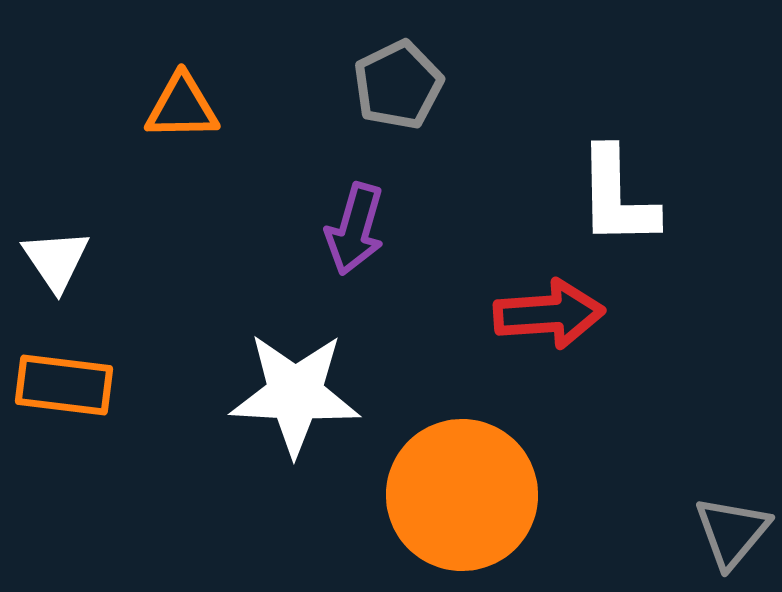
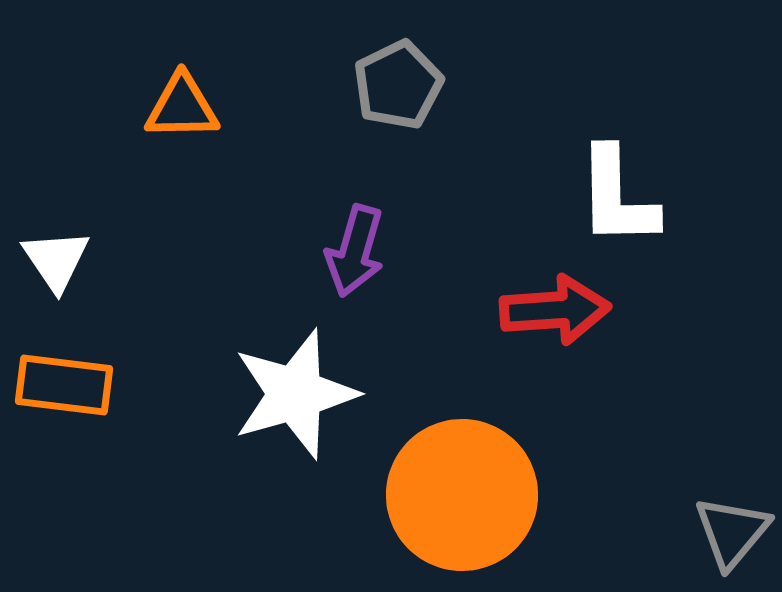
purple arrow: moved 22 px down
red arrow: moved 6 px right, 4 px up
white star: rotated 19 degrees counterclockwise
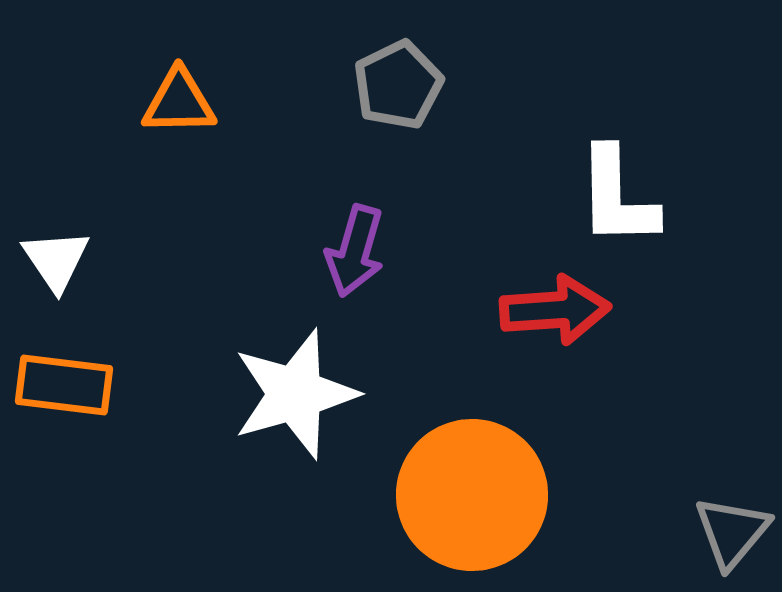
orange triangle: moved 3 px left, 5 px up
orange circle: moved 10 px right
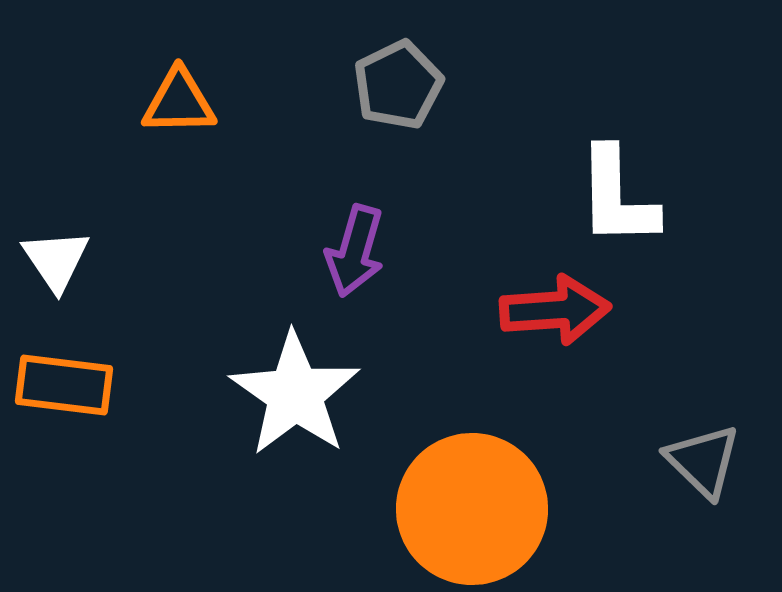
white star: rotated 21 degrees counterclockwise
orange circle: moved 14 px down
gray triangle: moved 29 px left, 71 px up; rotated 26 degrees counterclockwise
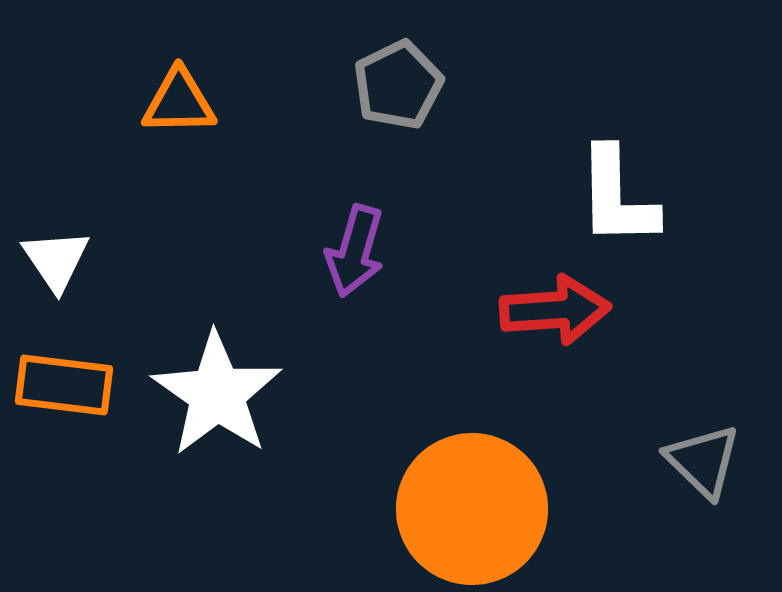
white star: moved 78 px left
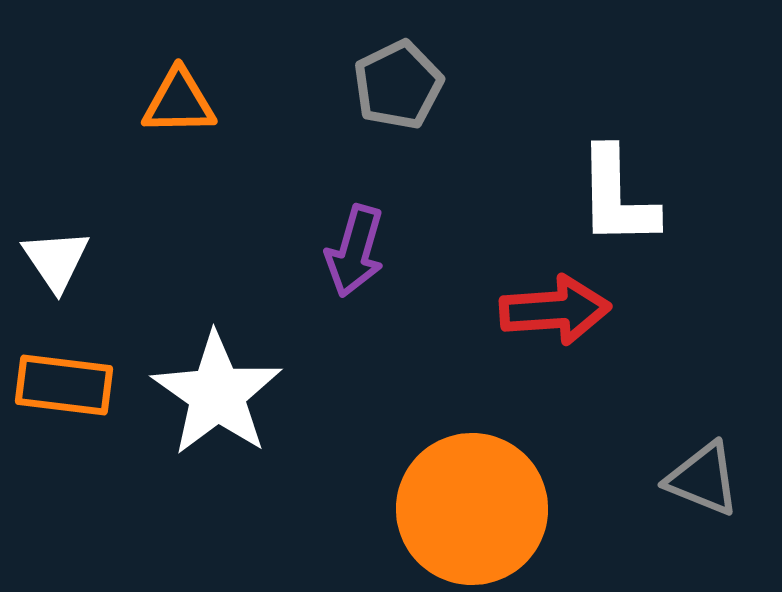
gray triangle: moved 18 px down; rotated 22 degrees counterclockwise
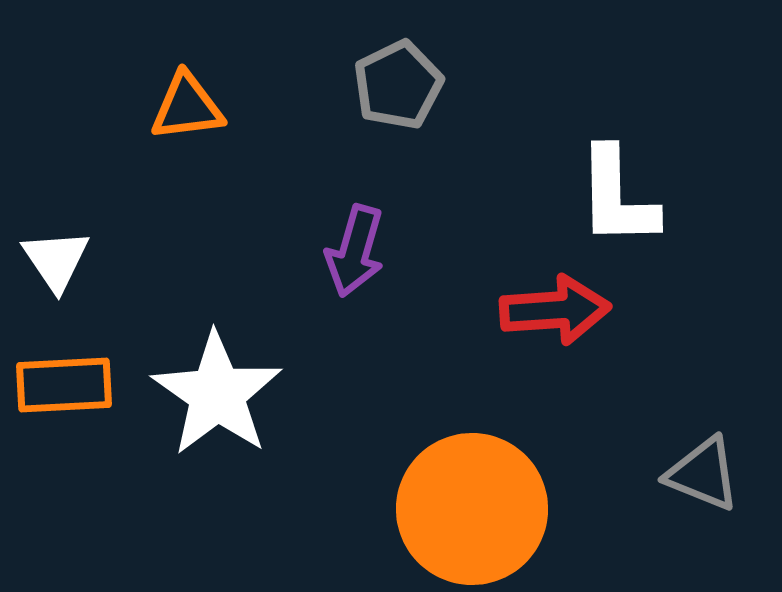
orange triangle: moved 8 px right, 5 px down; rotated 6 degrees counterclockwise
orange rectangle: rotated 10 degrees counterclockwise
gray triangle: moved 5 px up
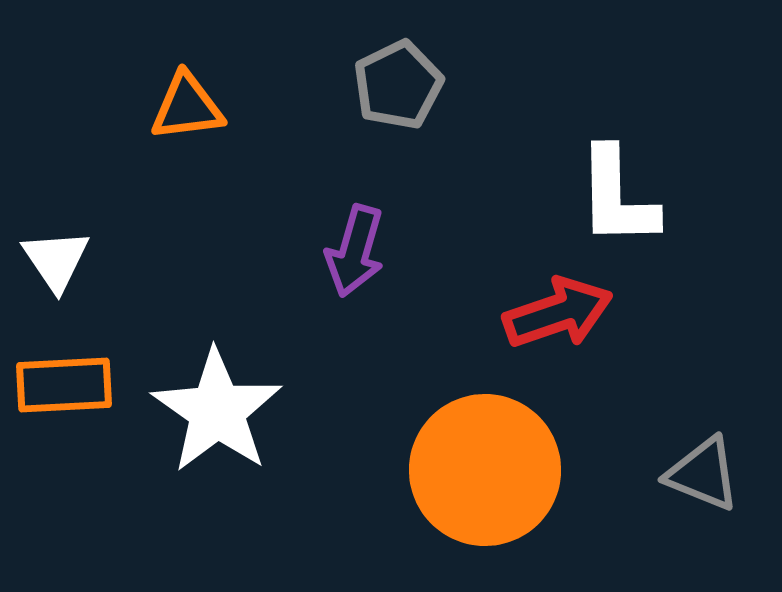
red arrow: moved 3 px right, 3 px down; rotated 15 degrees counterclockwise
white star: moved 17 px down
orange circle: moved 13 px right, 39 px up
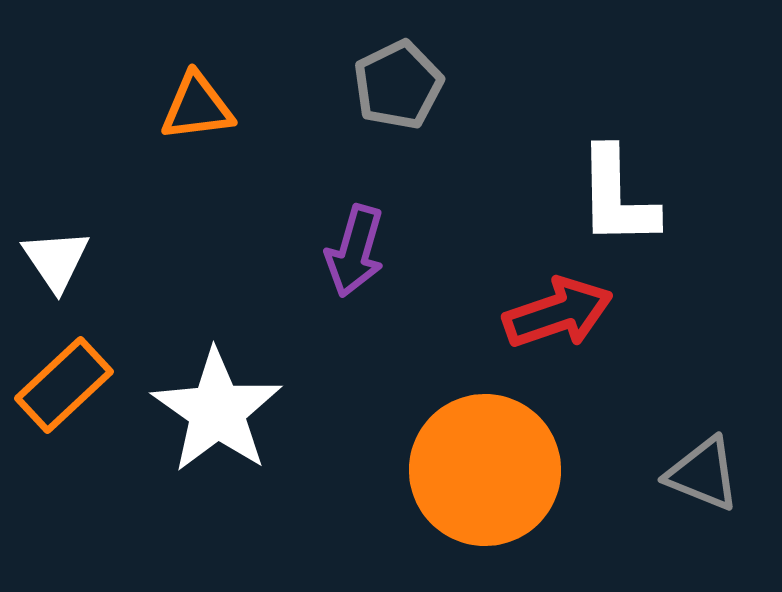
orange triangle: moved 10 px right
orange rectangle: rotated 40 degrees counterclockwise
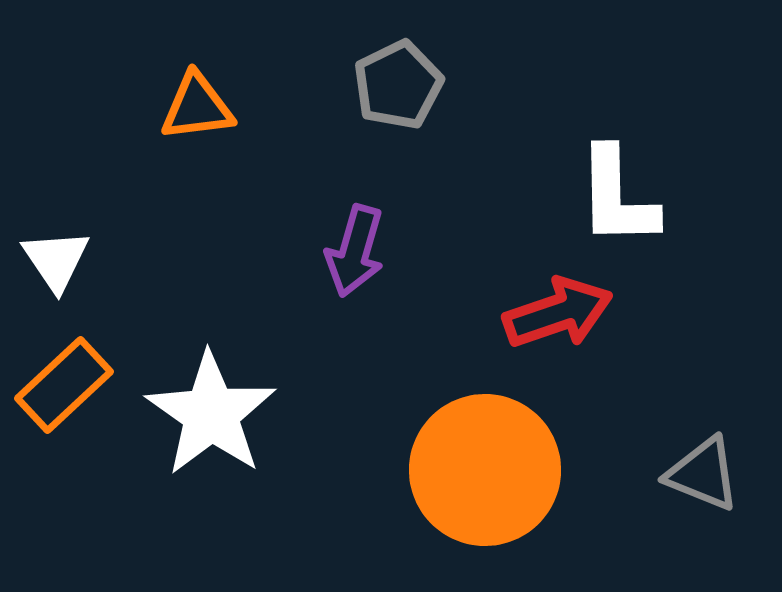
white star: moved 6 px left, 3 px down
